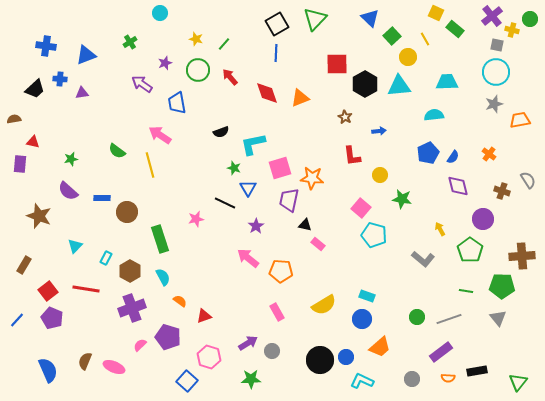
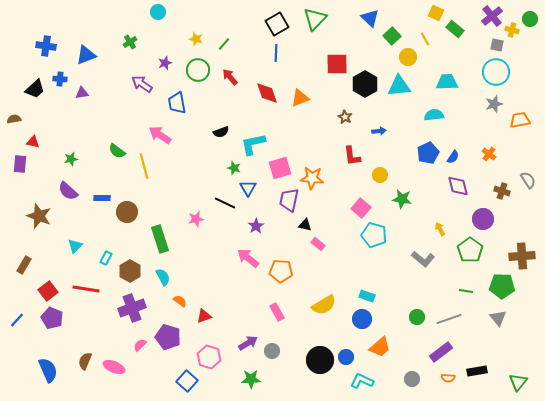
cyan circle at (160, 13): moved 2 px left, 1 px up
yellow line at (150, 165): moved 6 px left, 1 px down
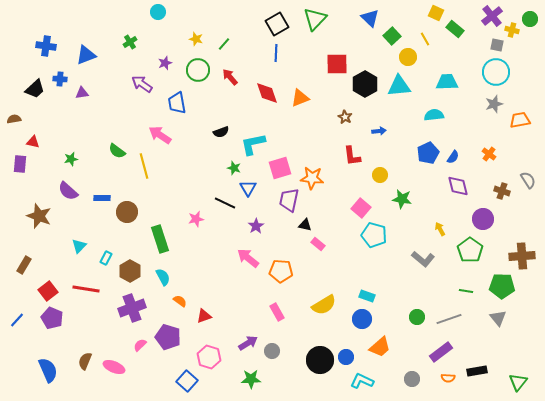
cyan triangle at (75, 246): moved 4 px right
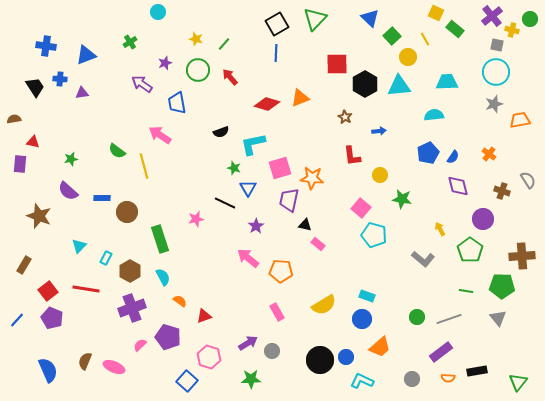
black trapezoid at (35, 89): moved 2 px up; rotated 80 degrees counterclockwise
red diamond at (267, 93): moved 11 px down; rotated 55 degrees counterclockwise
